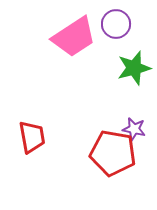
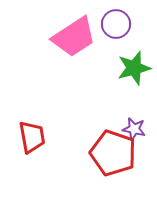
red pentagon: rotated 9 degrees clockwise
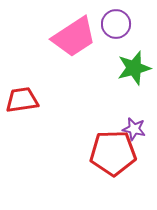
red trapezoid: moved 10 px left, 37 px up; rotated 88 degrees counterclockwise
red pentagon: rotated 21 degrees counterclockwise
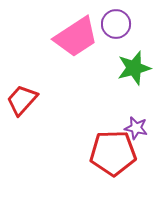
pink trapezoid: moved 2 px right
red trapezoid: rotated 40 degrees counterclockwise
purple star: moved 2 px right, 1 px up
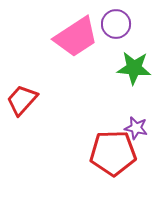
green star: rotated 20 degrees clockwise
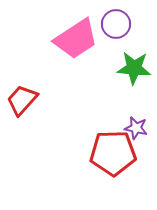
pink trapezoid: moved 2 px down
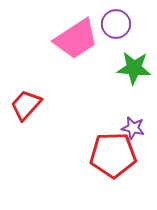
red trapezoid: moved 4 px right, 5 px down
purple star: moved 3 px left
red pentagon: moved 2 px down
